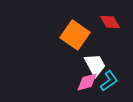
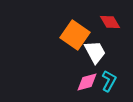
white trapezoid: moved 13 px up
cyan L-shape: rotated 25 degrees counterclockwise
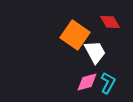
cyan L-shape: moved 1 px left, 2 px down
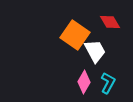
white trapezoid: moved 1 px up
pink diamond: moved 3 px left; rotated 45 degrees counterclockwise
